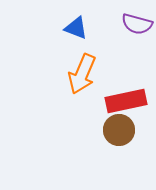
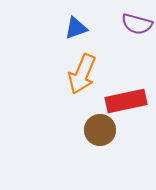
blue triangle: rotated 40 degrees counterclockwise
brown circle: moved 19 px left
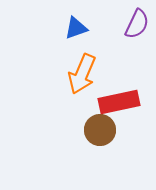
purple semicircle: rotated 80 degrees counterclockwise
red rectangle: moved 7 px left, 1 px down
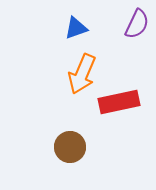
brown circle: moved 30 px left, 17 px down
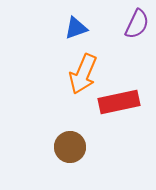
orange arrow: moved 1 px right
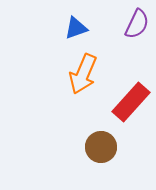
red rectangle: moved 12 px right; rotated 36 degrees counterclockwise
brown circle: moved 31 px right
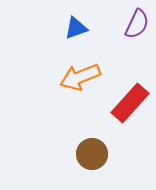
orange arrow: moved 3 px left, 3 px down; rotated 45 degrees clockwise
red rectangle: moved 1 px left, 1 px down
brown circle: moved 9 px left, 7 px down
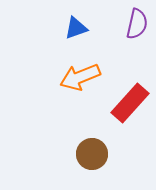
purple semicircle: rotated 12 degrees counterclockwise
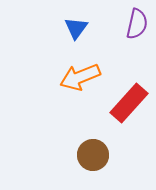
blue triangle: rotated 35 degrees counterclockwise
red rectangle: moved 1 px left
brown circle: moved 1 px right, 1 px down
